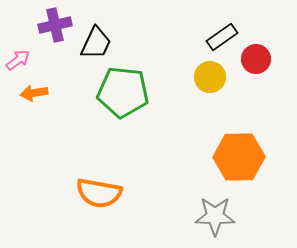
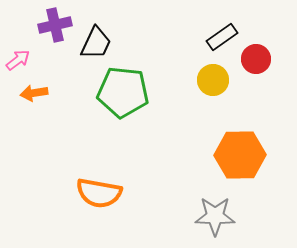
yellow circle: moved 3 px right, 3 px down
orange hexagon: moved 1 px right, 2 px up
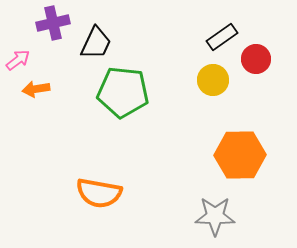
purple cross: moved 2 px left, 2 px up
orange arrow: moved 2 px right, 4 px up
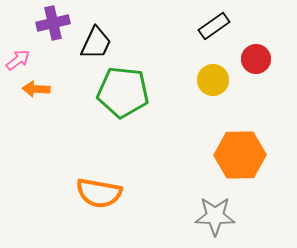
black rectangle: moved 8 px left, 11 px up
orange arrow: rotated 12 degrees clockwise
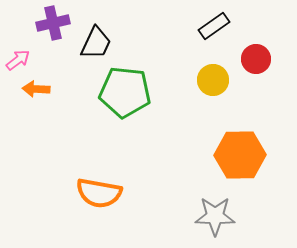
green pentagon: moved 2 px right
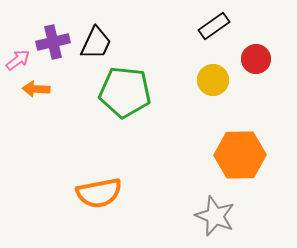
purple cross: moved 19 px down
orange semicircle: rotated 21 degrees counterclockwise
gray star: rotated 21 degrees clockwise
